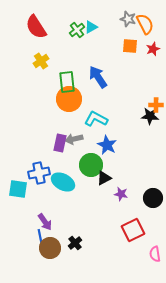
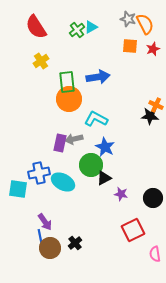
blue arrow: rotated 115 degrees clockwise
orange cross: rotated 24 degrees clockwise
blue star: moved 2 px left, 2 px down
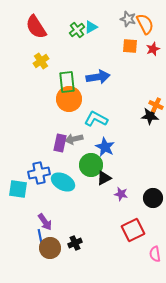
black cross: rotated 16 degrees clockwise
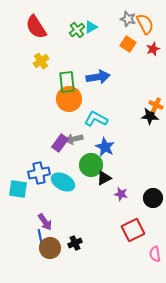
orange square: moved 2 px left, 2 px up; rotated 28 degrees clockwise
purple rectangle: rotated 24 degrees clockwise
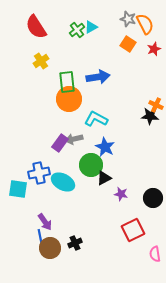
red star: moved 1 px right
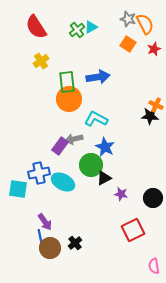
purple rectangle: moved 3 px down
black cross: rotated 16 degrees counterclockwise
pink semicircle: moved 1 px left, 12 px down
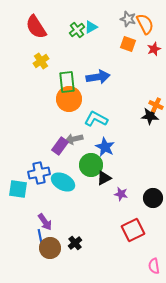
orange square: rotated 14 degrees counterclockwise
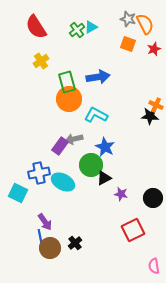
green rectangle: rotated 10 degrees counterclockwise
cyan L-shape: moved 4 px up
cyan square: moved 4 px down; rotated 18 degrees clockwise
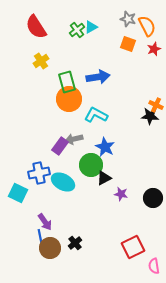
orange semicircle: moved 2 px right, 2 px down
red square: moved 17 px down
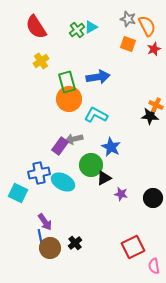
blue star: moved 6 px right
